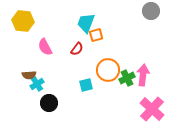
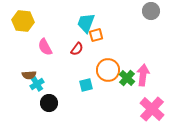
green cross: rotated 21 degrees counterclockwise
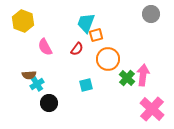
gray circle: moved 3 px down
yellow hexagon: rotated 15 degrees clockwise
orange circle: moved 11 px up
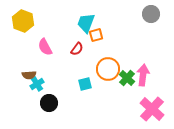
orange circle: moved 10 px down
cyan square: moved 1 px left, 1 px up
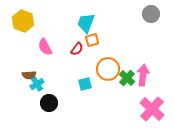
orange square: moved 4 px left, 5 px down
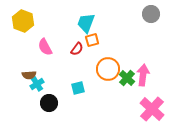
cyan square: moved 7 px left, 4 px down
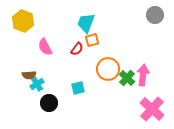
gray circle: moved 4 px right, 1 px down
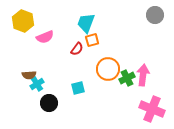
pink semicircle: moved 10 px up; rotated 84 degrees counterclockwise
green cross: rotated 21 degrees clockwise
pink cross: rotated 20 degrees counterclockwise
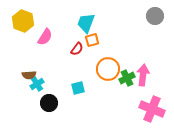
gray circle: moved 1 px down
pink semicircle: rotated 36 degrees counterclockwise
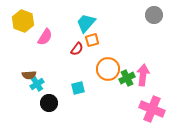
gray circle: moved 1 px left, 1 px up
cyan trapezoid: rotated 20 degrees clockwise
